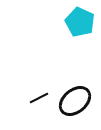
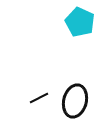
black ellipse: rotated 36 degrees counterclockwise
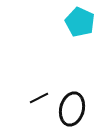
black ellipse: moved 3 px left, 8 px down
